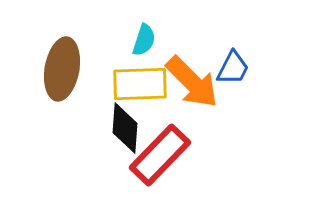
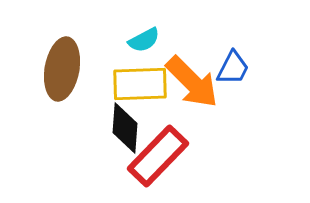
cyan semicircle: rotated 44 degrees clockwise
red rectangle: moved 2 px left, 1 px down
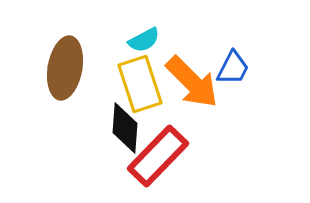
brown ellipse: moved 3 px right, 1 px up
yellow rectangle: rotated 74 degrees clockwise
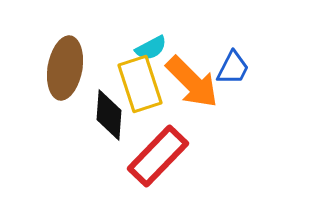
cyan semicircle: moved 7 px right, 8 px down
black diamond: moved 16 px left, 13 px up
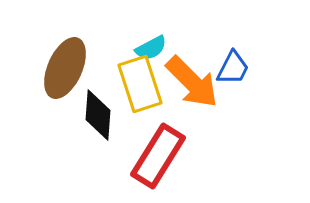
brown ellipse: rotated 14 degrees clockwise
black diamond: moved 11 px left
red rectangle: rotated 12 degrees counterclockwise
